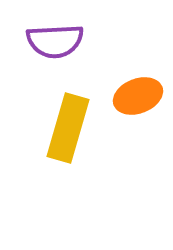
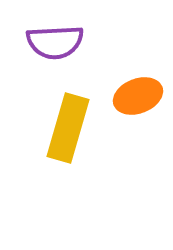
purple semicircle: moved 1 px down
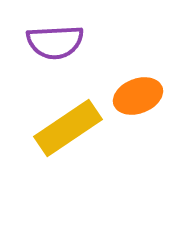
yellow rectangle: rotated 40 degrees clockwise
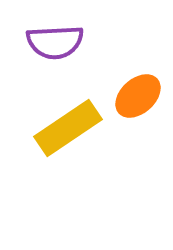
orange ellipse: rotated 21 degrees counterclockwise
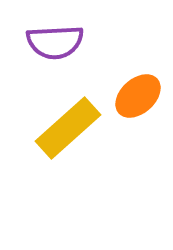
yellow rectangle: rotated 8 degrees counterclockwise
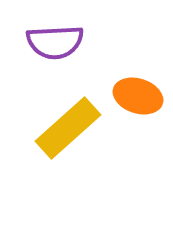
orange ellipse: rotated 60 degrees clockwise
